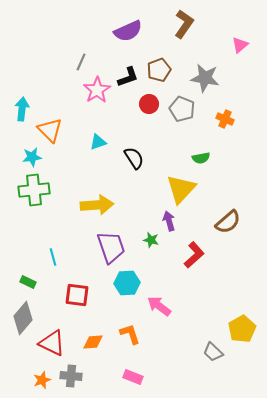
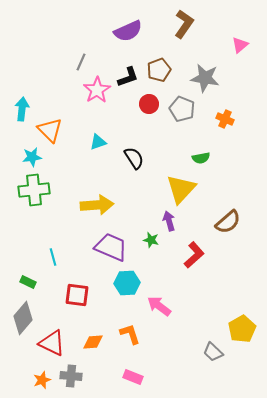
purple trapezoid: rotated 48 degrees counterclockwise
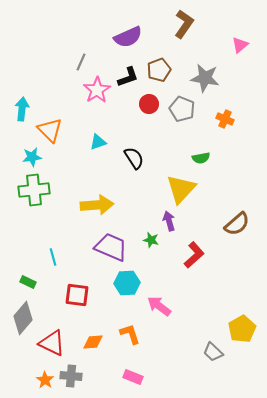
purple semicircle: moved 6 px down
brown semicircle: moved 9 px right, 2 px down
orange star: moved 3 px right; rotated 18 degrees counterclockwise
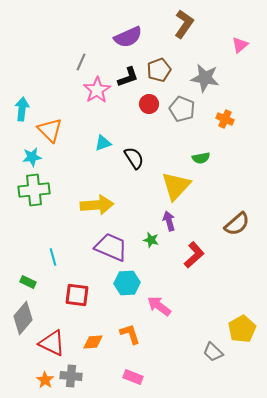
cyan triangle: moved 5 px right, 1 px down
yellow triangle: moved 5 px left, 3 px up
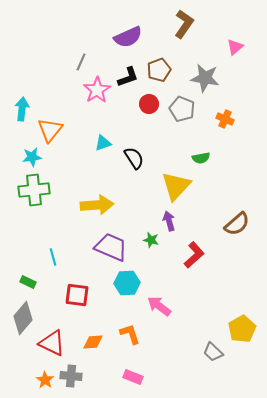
pink triangle: moved 5 px left, 2 px down
orange triangle: rotated 24 degrees clockwise
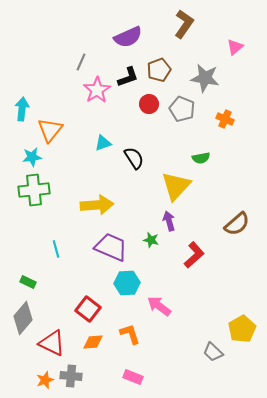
cyan line: moved 3 px right, 8 px up
red square: moved 11 px right, 14 px down; rotated 30 degrees clockwise
orange star: rotated 18 degrees clockwise
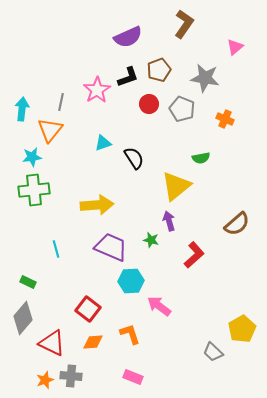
gray line: moved 20 px left, 40 px down; rotated 12 degrees counterclockwise
yellow triangle: rotated 8 degrees clockwise
cyan hexagon: moved 4 px right, 2 px up
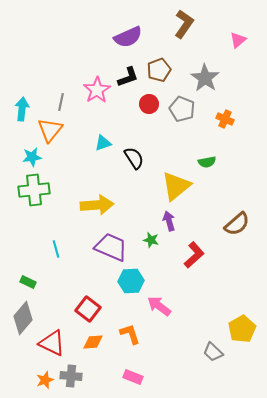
pink triangle: moved 3 px right, 7 px up
gray star: rotated 24 degrees clockwise
green semicircle: moved 6 px right, 4 px down
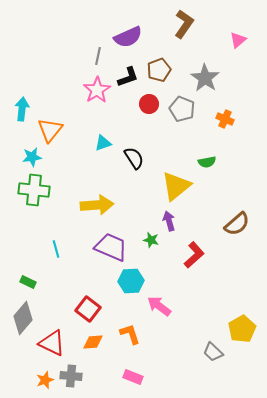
gray line: moved 37 px right, 46 px up
green cross: rotated 12 degrees clockwise
